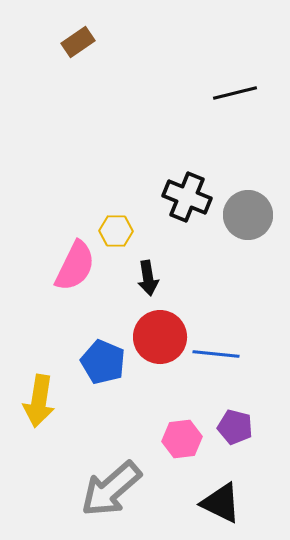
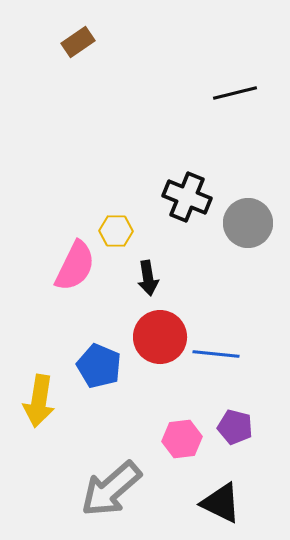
gray circle: moved 8 px down
blue pentagon: moved 4 px left, 4 px down
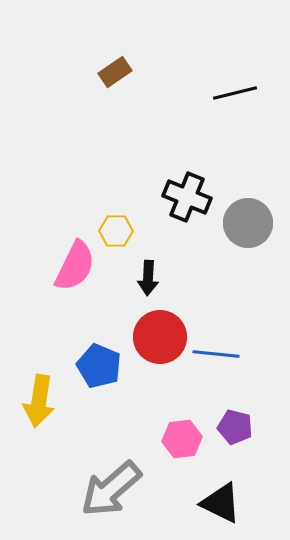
brown rectangle: moved 37 px right, 30 px down
black arrow: rotated 12 degrees clockwise
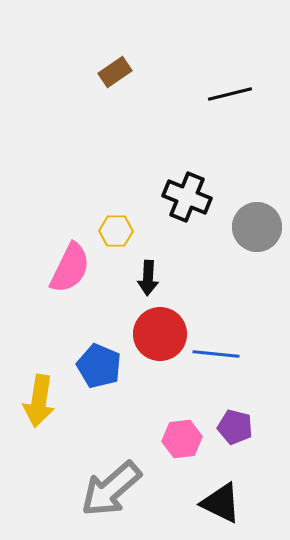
black line: moved 5 px left, 1 px down
gray circle: moved 9 px right, 4 px down
pink semicircle: moved 5 px left, 2 px down
red circle: moved 3 px up
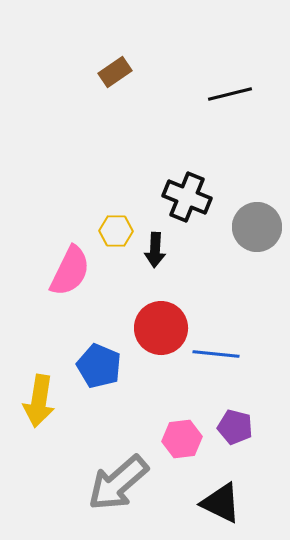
pink semicircle: moved 3 px down
black arrow: moved 7 px right, 28 px up
red circle: moved 1 px right, 6 px up
gray arrow: moved 7 px right, 6 px up
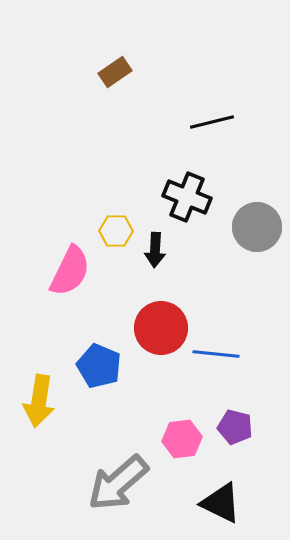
black line: moved 18 px left, 28 px down
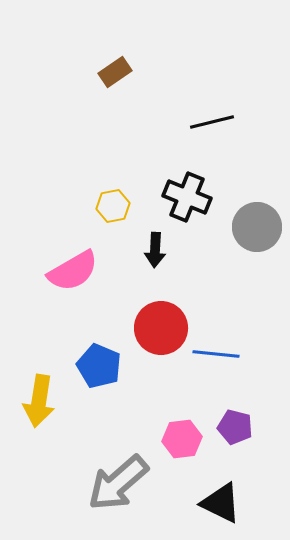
yellow hexagon: moved 3 px left, 25 px up; rotated 12 degrees counterclockwise
pink semicircle: moved 3 px right; rotated 34 degrees clockwise
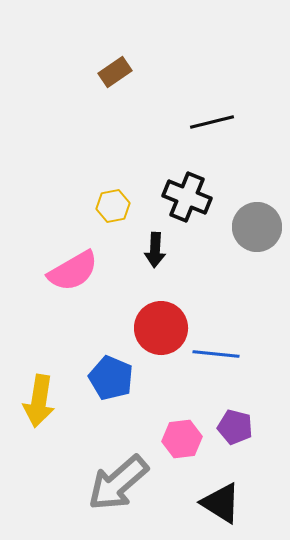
blue pentagon: moved 12 px right, 12 px down
black triangle: rotated 6 degrees clockwise
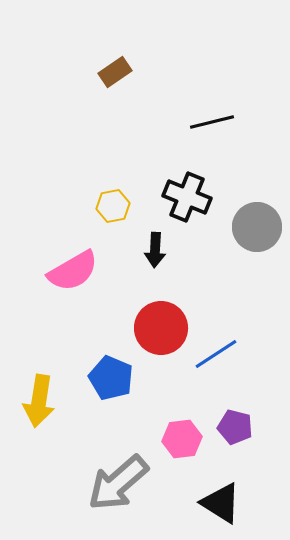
blue line: rotated 39 degrees counterclockwise
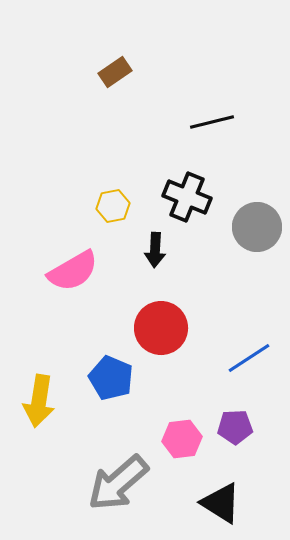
blue line: moved 33 px right, 4 px down
purple pentagon: rotated 16 degrees counterclockwise
